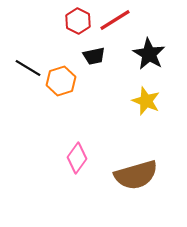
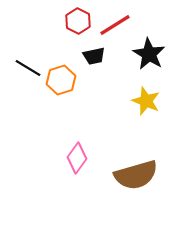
red line: moved 5 px down
orange hexagon: moved 1 px up
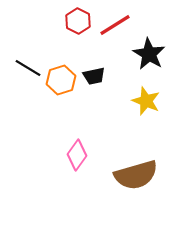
black trapezoid: moved 20 px down
pink diamond: moved 3 px up
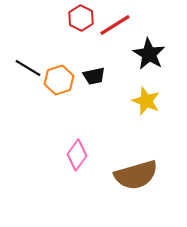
red hexagon: moved 3 px right, 3 px up
orange hexagon: moved 2 px left
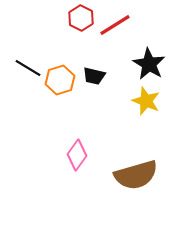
black star: moved 10 px down
black trapezoid: rotated 25 degrees clockwise
orange hexagon: moved 1 px right
